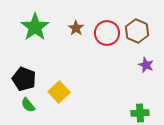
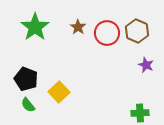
brown star: moved 2 px right, 1 px up
black pentagon: moved 2 px right
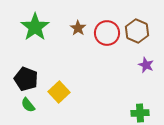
brown star: moved 1 px down
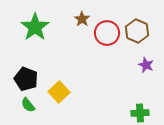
brown star: moved 4 px right, 9 px up
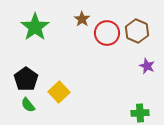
purple star: moved 1 px right, 1 px down
black pentagon: rotated 15 degrees clockwise
